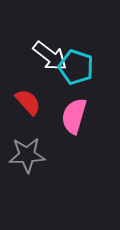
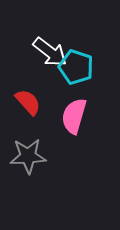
white arrow: moved 4 px up
gray star: moved 1 px right, 1 px down
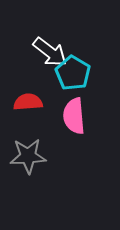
cyan pentagon: moved 3 px left, 6 px down; rotated 12 degrees clockwise
red semicircle: rotated 52 degrees counterclockwise
pink semicircle: rotated 21 degrees counterclockwise
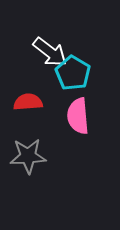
pink semicircle: moved 4 px right
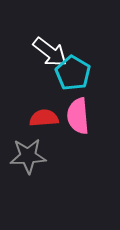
red semicircle: moved 16 px right, 16 px down
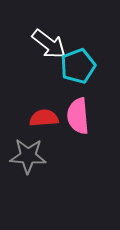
white arrow: moved 1 px left, 8 px up
cyan pentagon: moved 5 px right, 7 px up; rotated 20 degrees clockwise
gray star: rotated 6 degrees clockwise
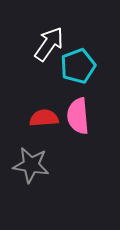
white arrow: rotated 93 degrees counterclockwise
gray star: moved 3 px right, 9 px down; rotated 6 degrees clockwise
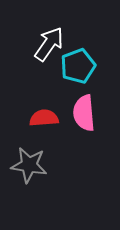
pink semicircle: moved 6 px right, 3 px up
gray star: moved 2 px left
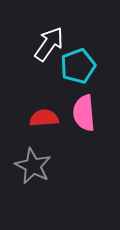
gray star: moved 4 px right, 1 px down; rotated 18 degrees clockwise
